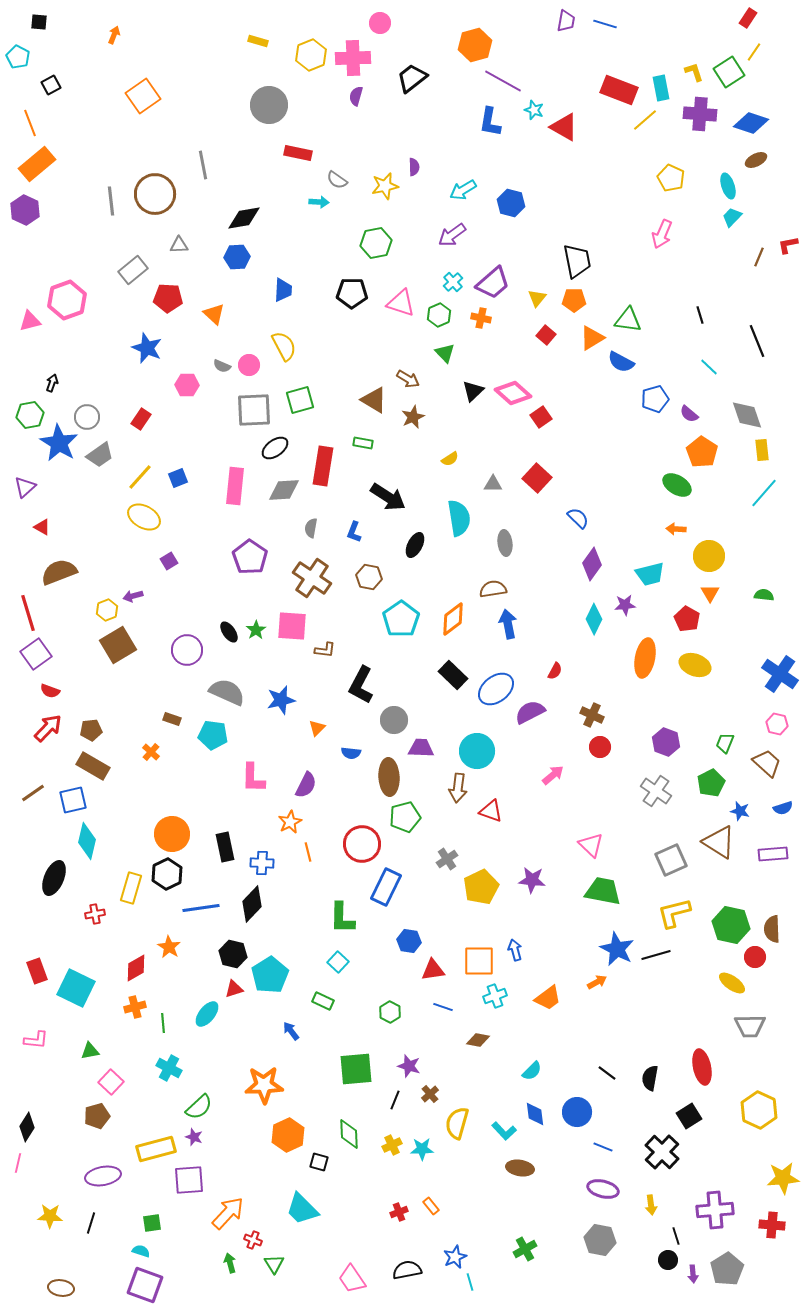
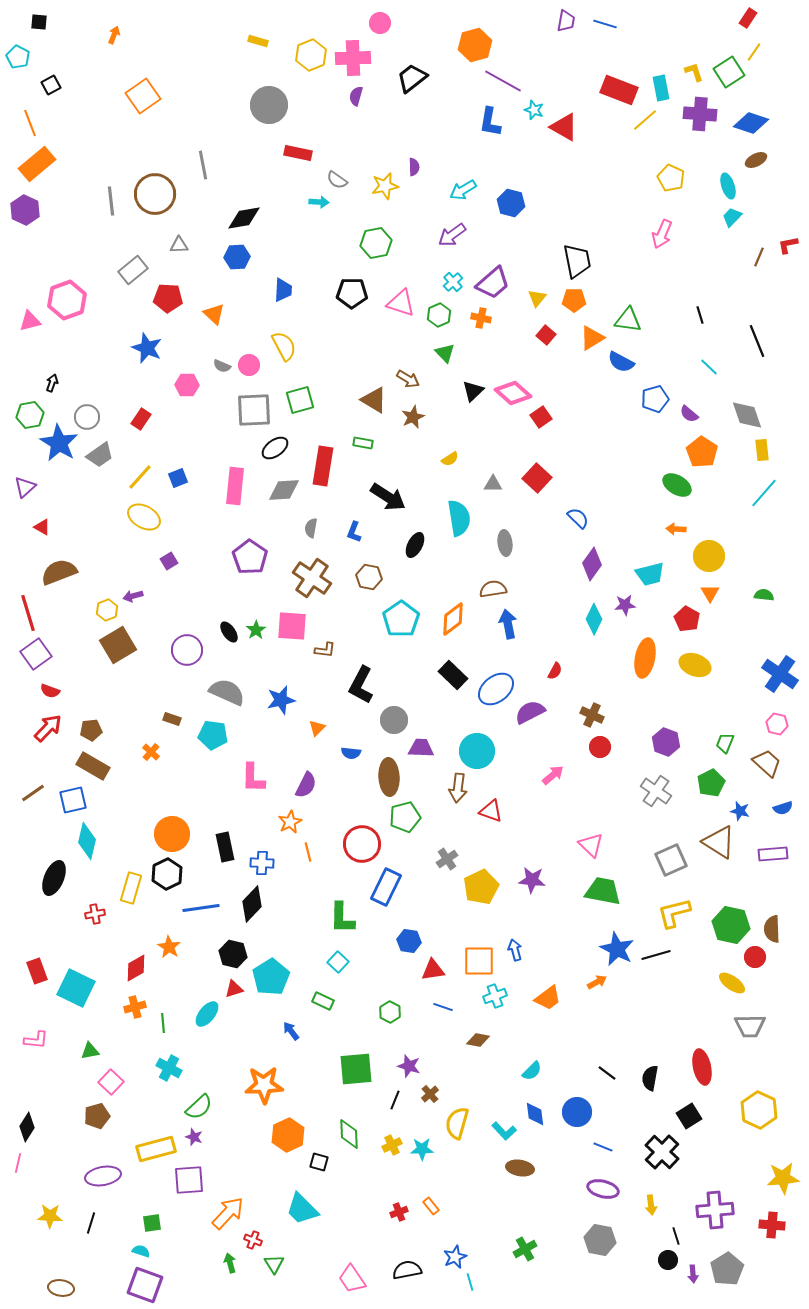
cyan pentagon at (270, 975): moved 1 px right, 2 px down
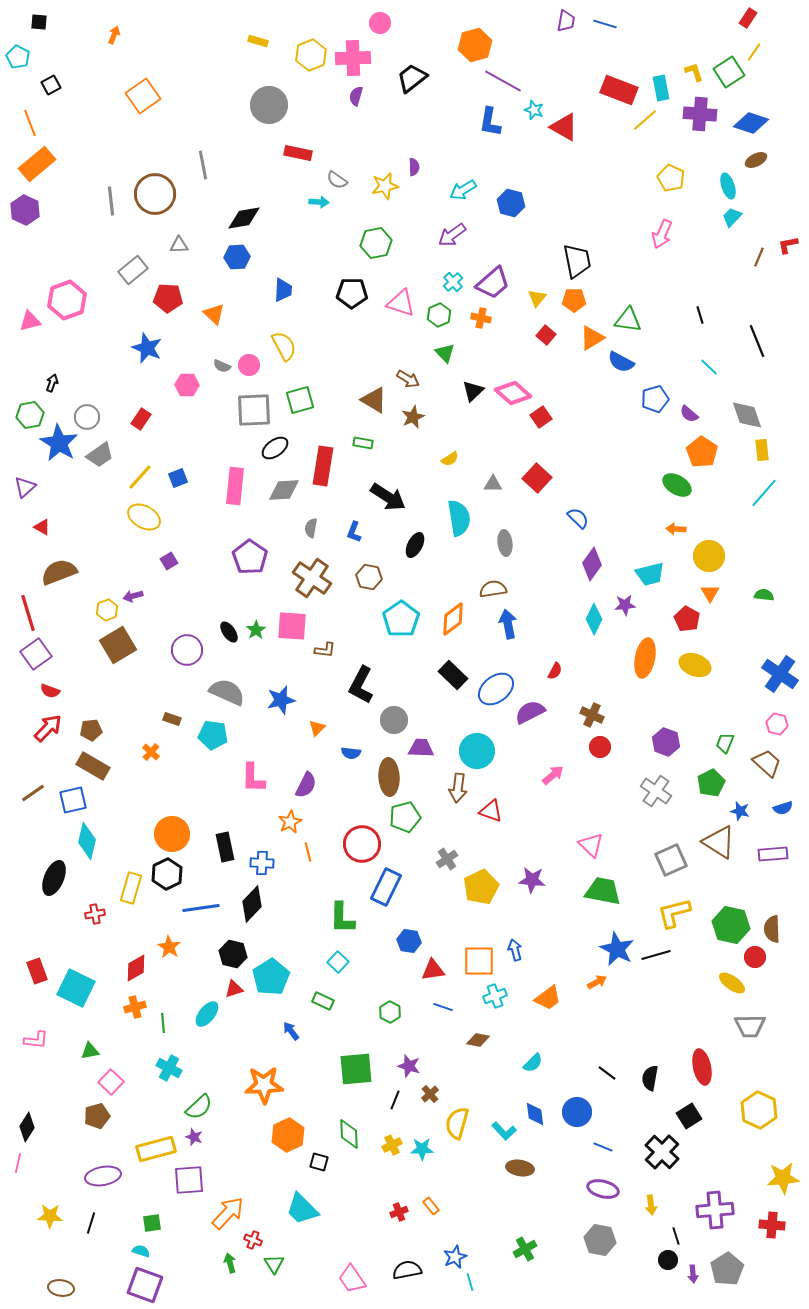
cyan semicircle at (532, 1071): moved 1 px right, 8 px up
